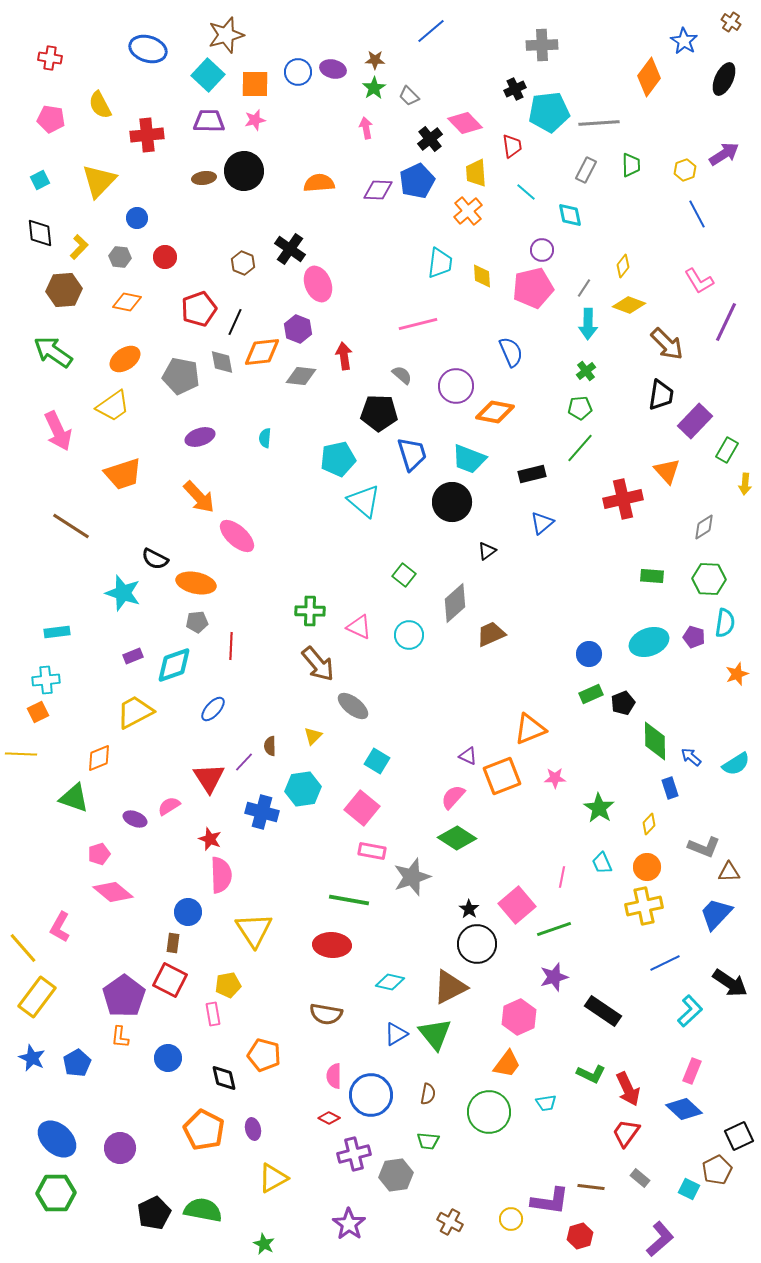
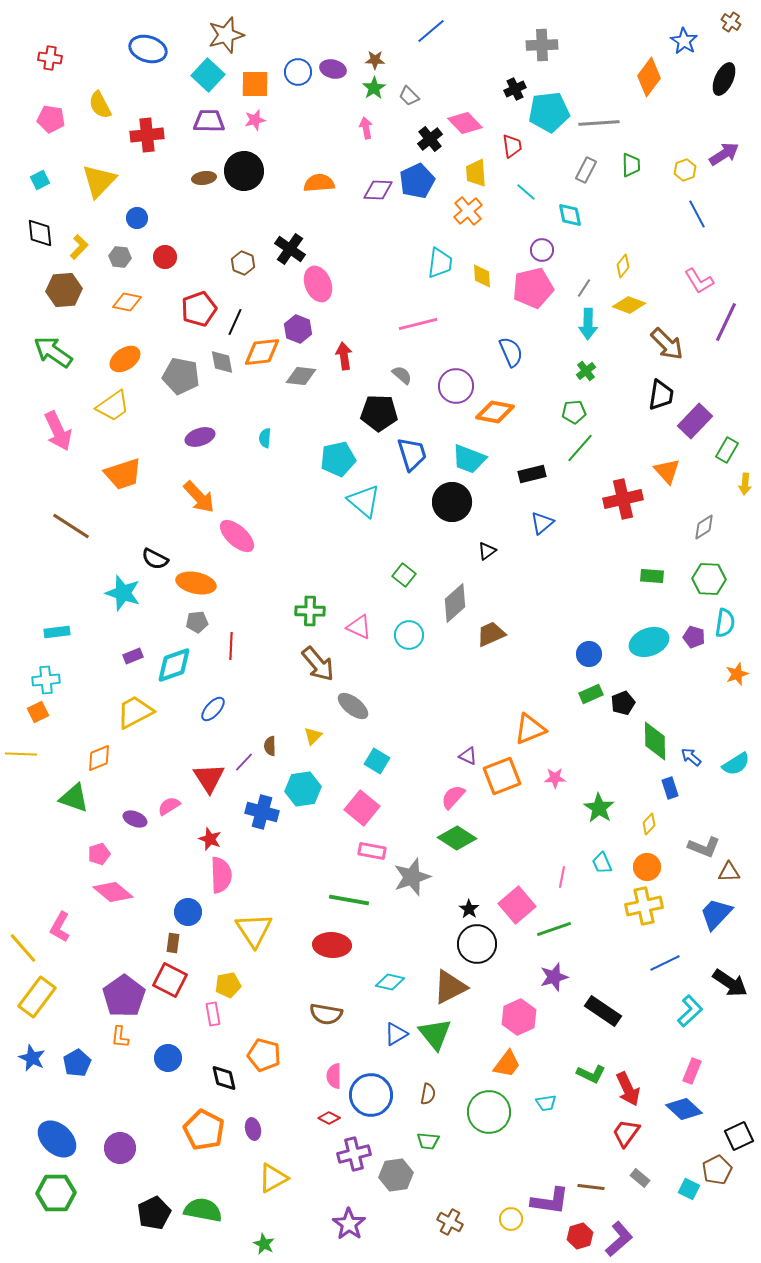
green pentagon at (580, 408): moved 6 px left, 4 px down
purple L-shape at (660, 1239): moved 41 px left
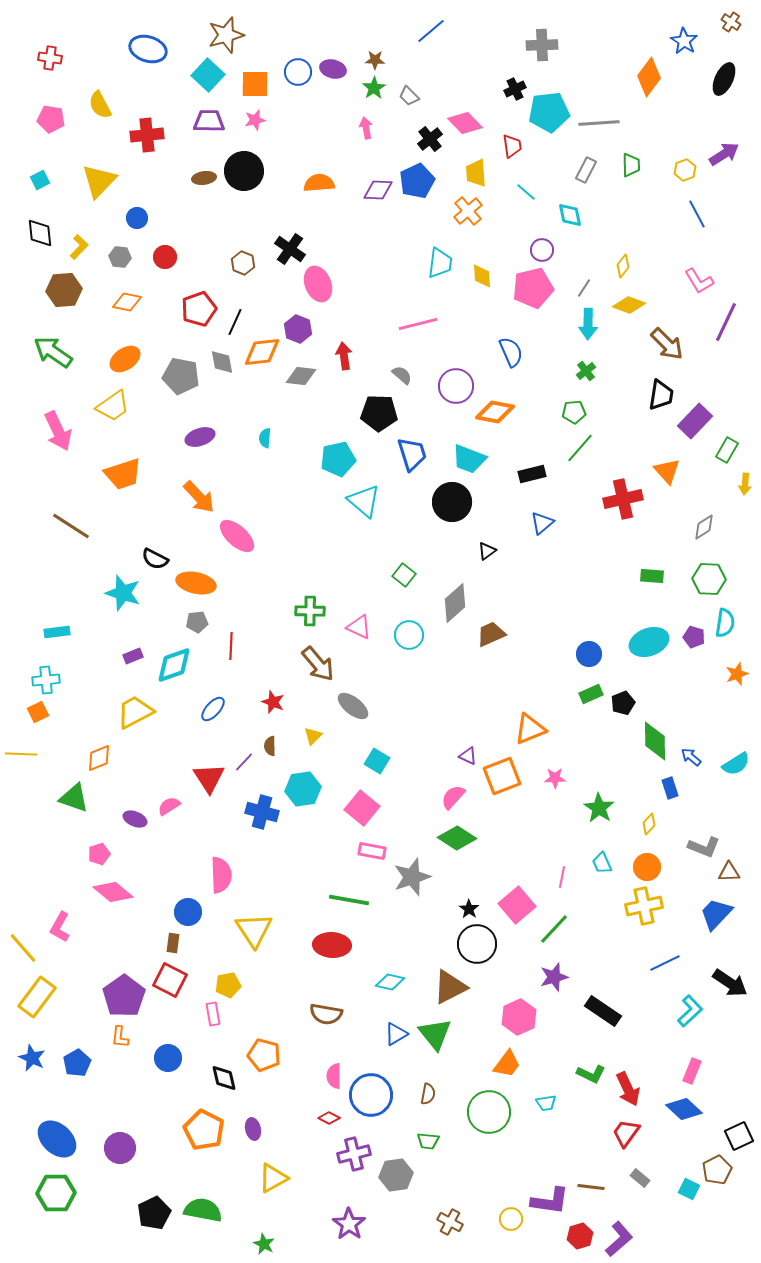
red star at (210, 839): moved 63 px right, 137 px up
green line at (554, 929): rotated 28 degrees counterclockwise
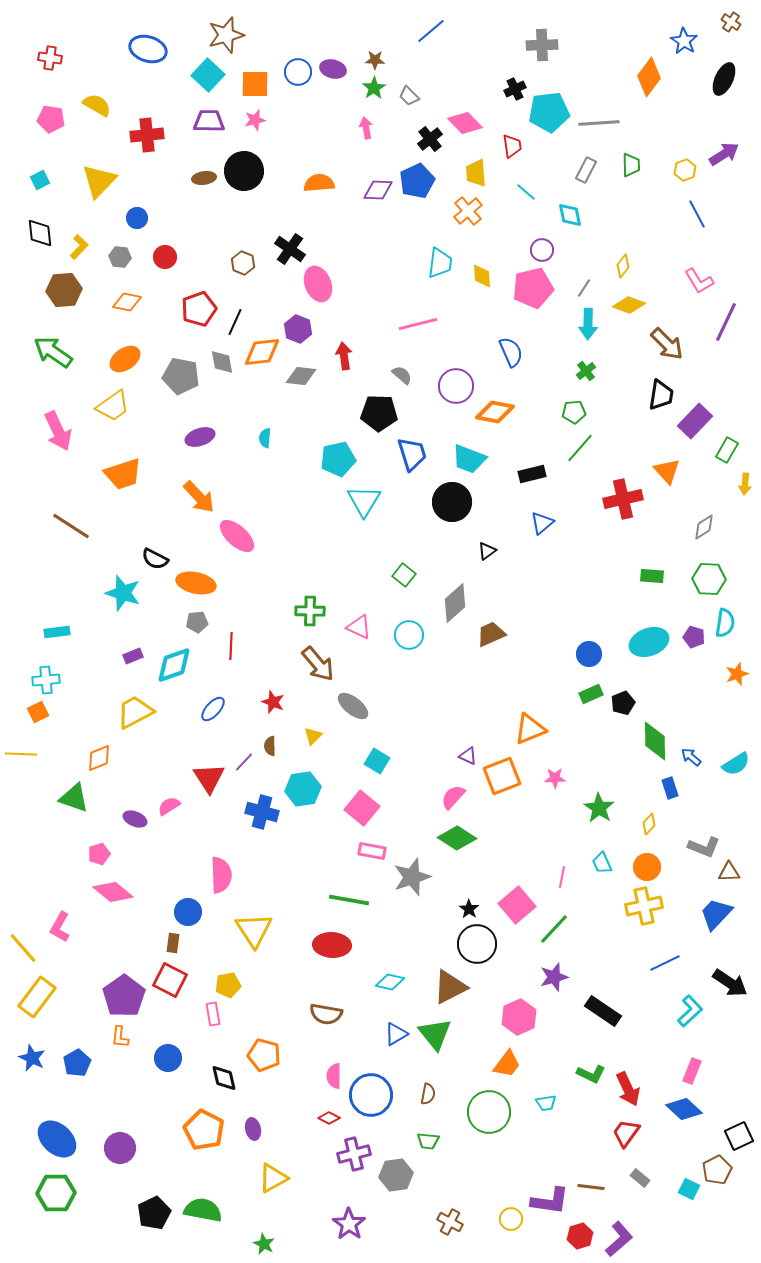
yellow semicircle at (100, 105): moved 3 px left; rotated 148 degrees clockwise
cyan triangle at (364, 501): rotated 21 degrees clockwise
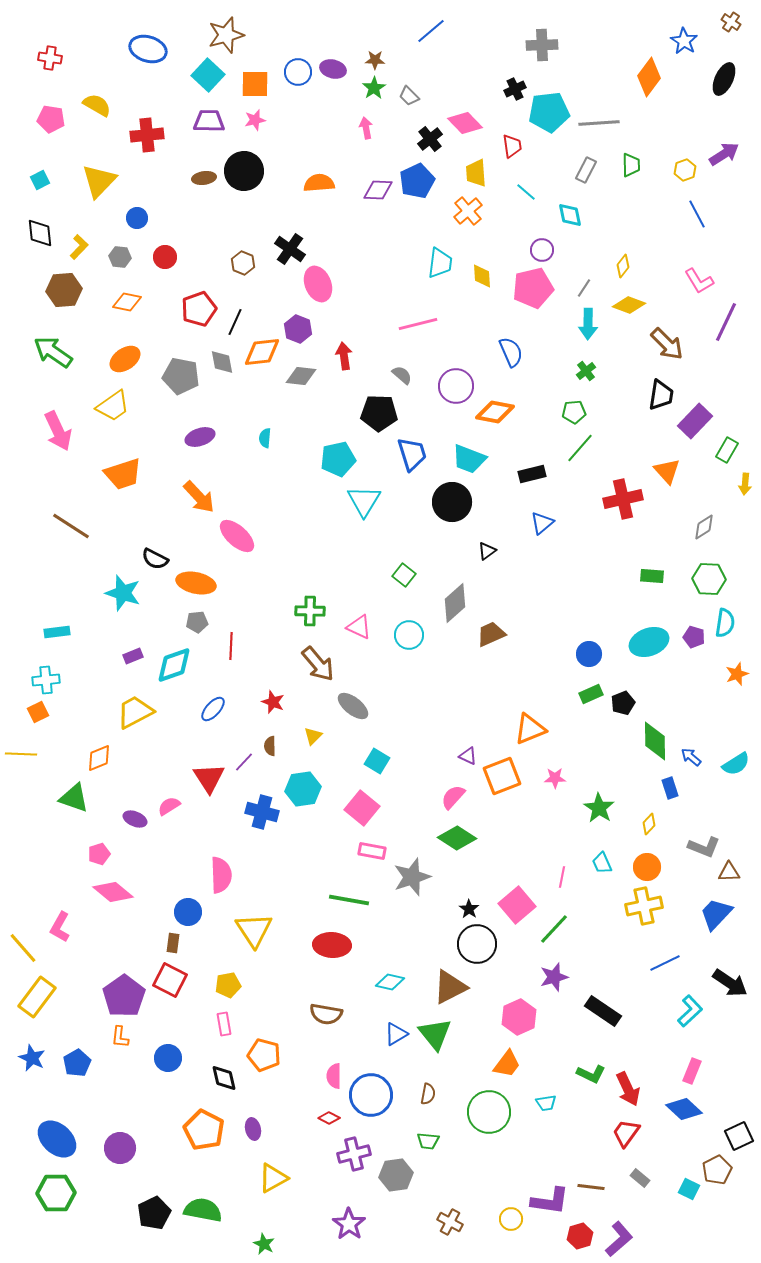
pink rectangle at (213, 1014): moved 11 px right, 10 px down
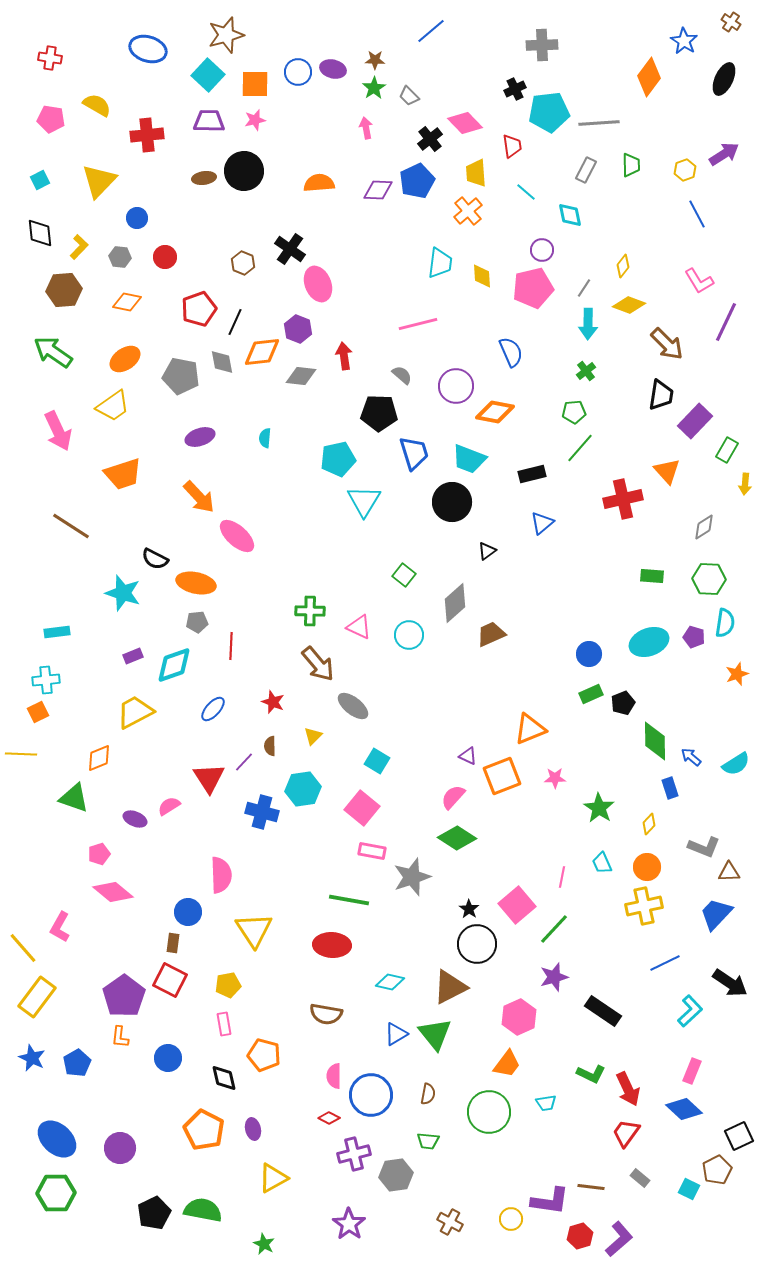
blue trapezoid at (412, 454): moved 2 px right, 1 px up
